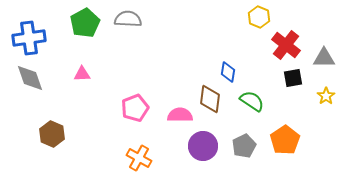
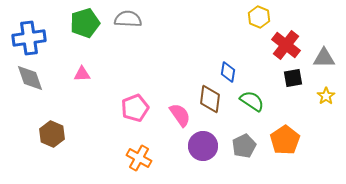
green pentagon: rotated 12 degrees clockwise
pink semicircle: rotated 55 degrees clockwise
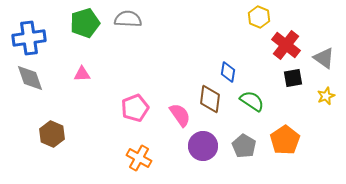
gray triangle: rotated 35 degrees clockwise
yellow star: rotated 12 degrees clockwise
gray pentagon: rotated 15 degrees counterclockwise
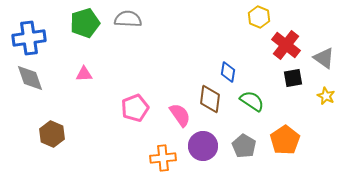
pink triangle: moved 2 px right
yellow star: rotated 24 degrees counterclockwise
orange cross: moved 24 px right; rotated 35 degrees counterclockwise
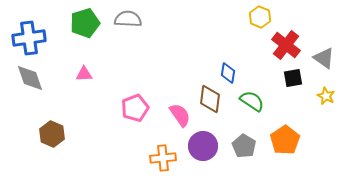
yellow hexagon: moved 1 px right
blue diamond: moved 1 px down
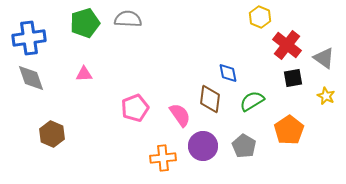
red cross: moved 1 px right
blue diamond: rotated 20 degrees counterclockwise
gray diamond: moved 1 px right
green semicircle: rotated 65 degrees counterclockwise
orange pentagon: moved 4 px right, 10 px up
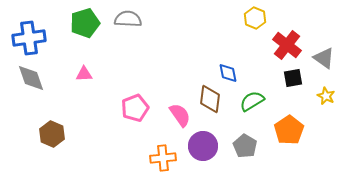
yellow hexagon: moved 5 px left, 1 px down
gray pentagon: moved 1 px right
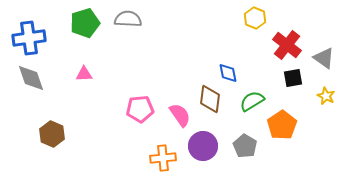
pink pentagon: moved 5 px right, 1 px down; rotated 16 degrees clockwise
orange pentagon: moved 7 px left, 5 px up
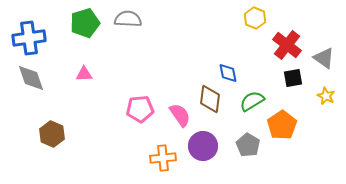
gray pentagon: moved 3 px right, 1 px up
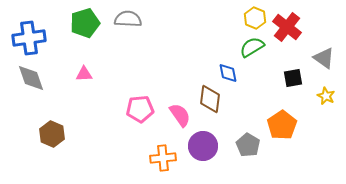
red cross: moved 18 px up
green semicircle: moved 54 px up
